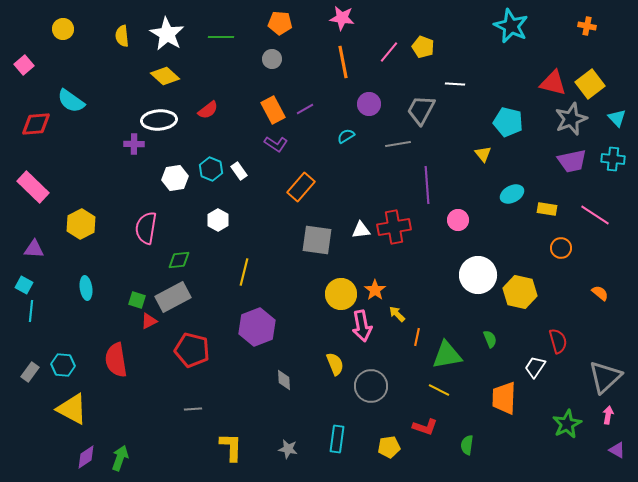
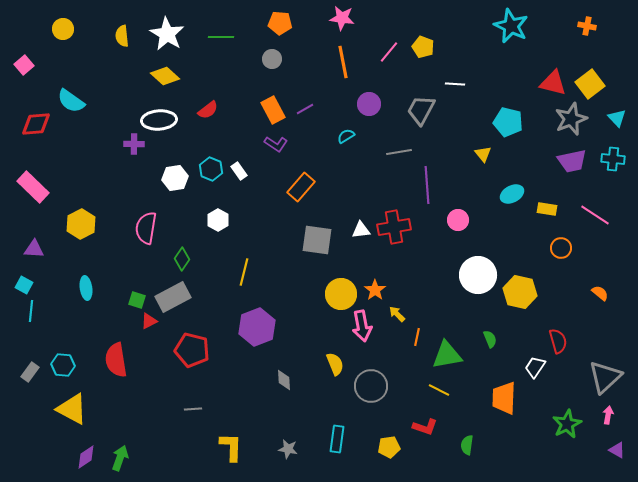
gray line at (398, 144): moved 1 px right, 8 px down
green diamond at (179, 260): moved 3 px right, 1 px up; rotated 50 degrees counterclockwise
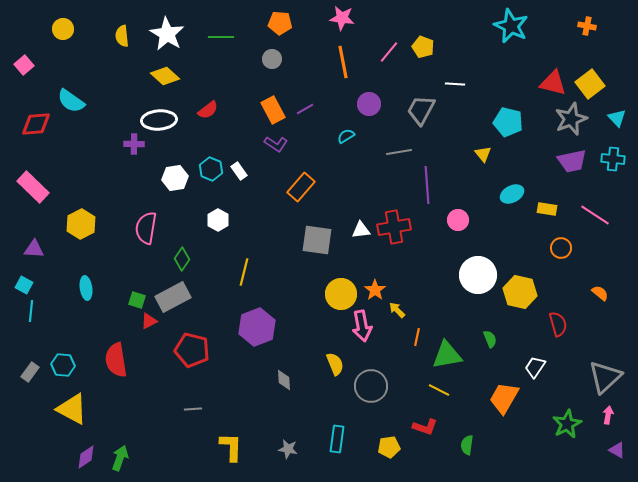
yellow arrow at (397, 314): moved 4 px up
red semicircle at (558, 341): moved 17 px up
orange trapezoid at (504, 398): rotated 28 degrees clockwise
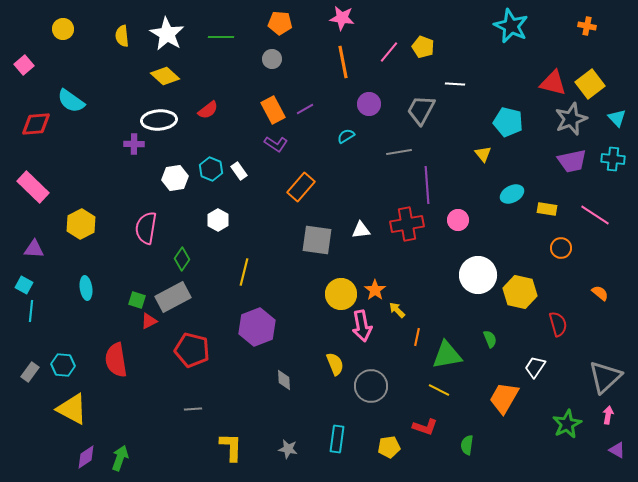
red cross at (394, 227): moved 13 px right, 3 px up
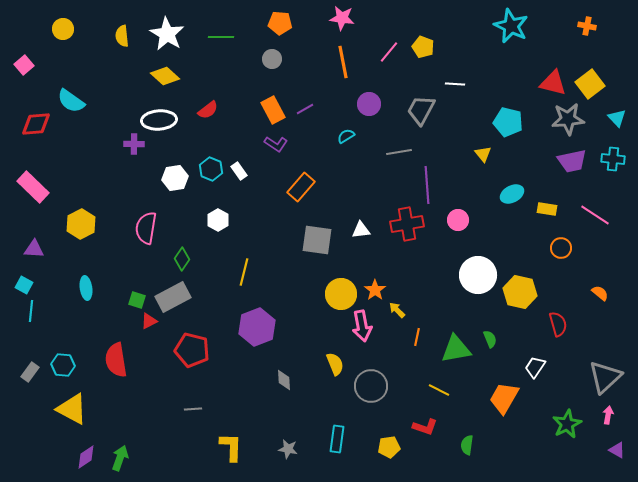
gray star at (571, 119): moved 3 px left; rotated 16 degrees clockwise
green triangle at (447, 355): moved 9 px right, 6 px up
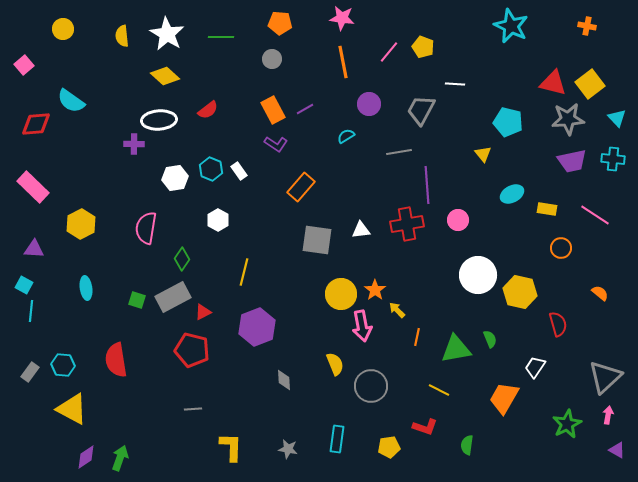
red triangle at (149, 321): moved 54 px right, 9 px up
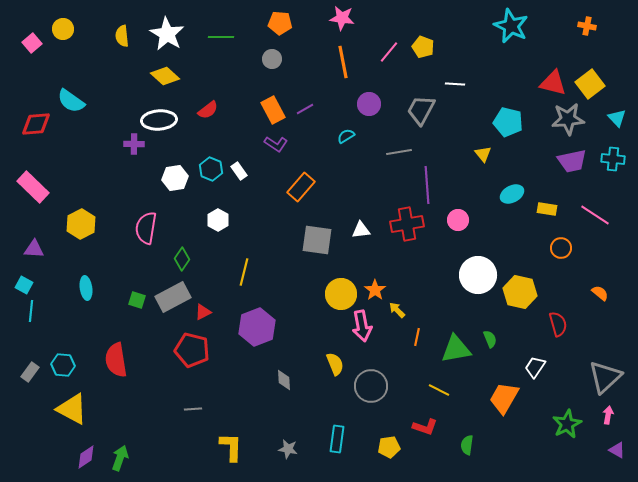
pink square at (24, 65): moved 8 px right, 22 px up
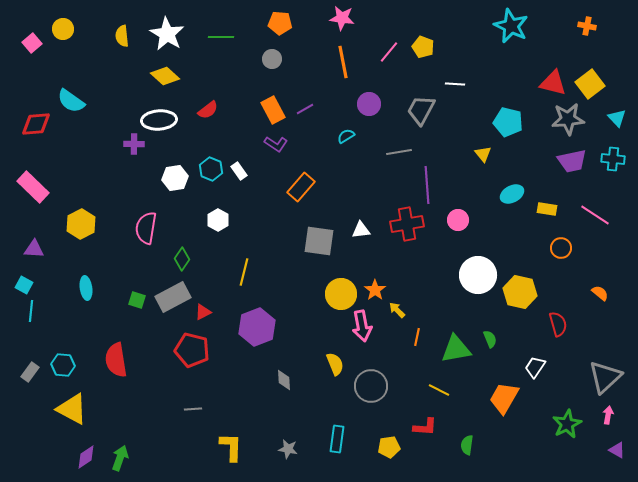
gray square at (317, 240): moved 2 px right, 1 px down
red L-shape at (425, 427): rotated 15 degrees counterclockwise
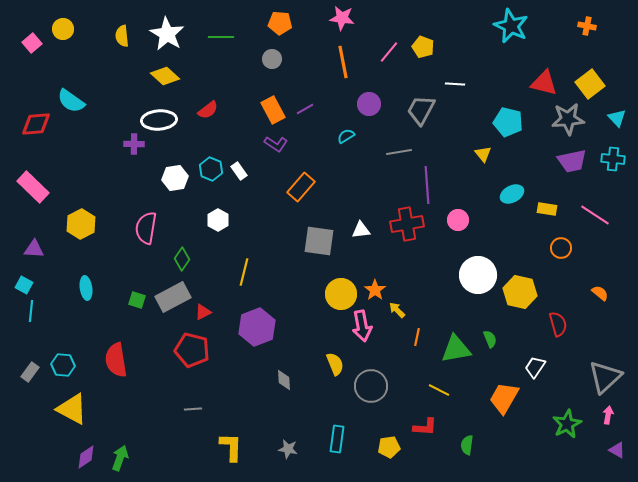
red triangle at (553, 83): moved 9 px left
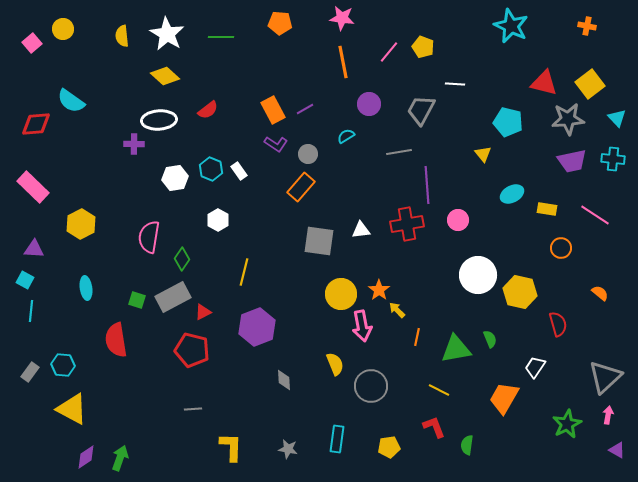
gray circle at (272, 59): moved 36 px right, 95 px down
pink semicircle at (146, 228): moved 3 px right, 9 px down
cyan square at (24, 285): moved 1 px right, 5 px up
orange star at (375, 290): moved 4 px right
red semicircle at (116, 360): moved 20 px up
red L-shape at (425, 427): moved 9 px right; rotated 115 degrees counterclockwise
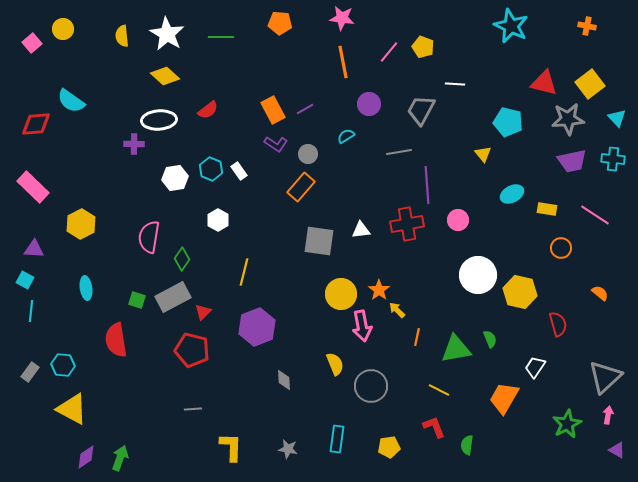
red triangle at (203, 312): rotated 18 degrees counterclockwise
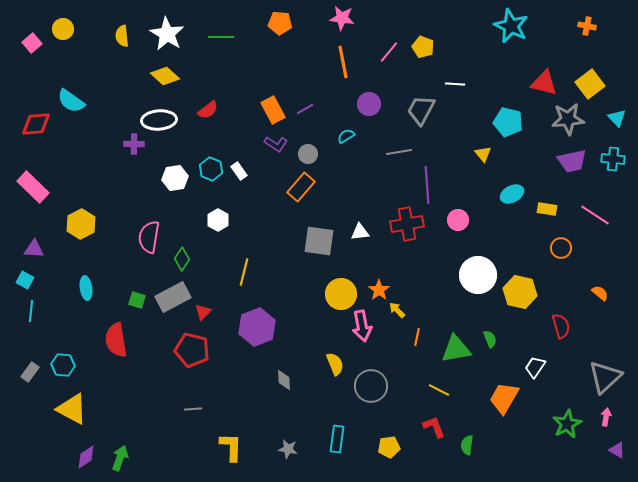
white triangle at (361, 230): moved 1 px left, 2 px down
red semicircle at (558, 324): moved 3 px right, 2 px down
pink arrow at (608, 415): moved 2 px left, 2 px down
